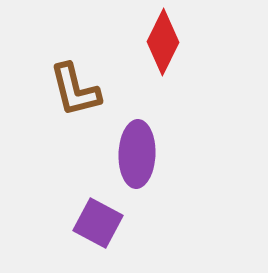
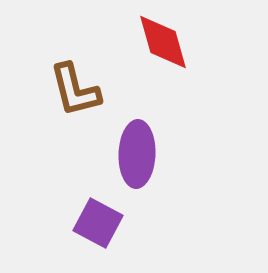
red diamond: rotated 42 degrees counterclockwise
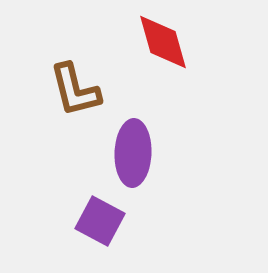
purple ellipse: moved 4 px left, 1 px up
purple square: moved 2 px right, 2 px up
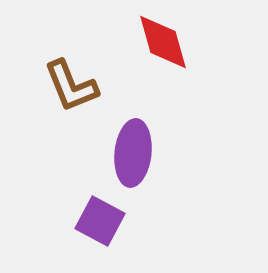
brown L-shape: moved 4 px left, 4 px up; rotated 8 degrees counterclockwise
purple ellipse: rotated 4 degrees clockwise
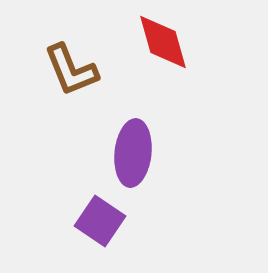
brown L-shape: moved 16 px up
purple square: rotated 6 degrees clockwise
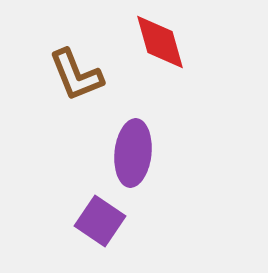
red diamond: moved 3 px left
brown L-shape: moved 5 px right, 5 px down
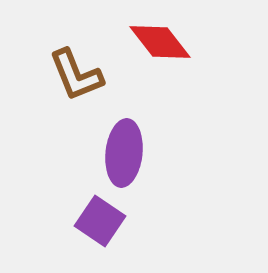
red diamond: rotated 22 degrees counterclockwise
purple ellipse: moved 9 px left
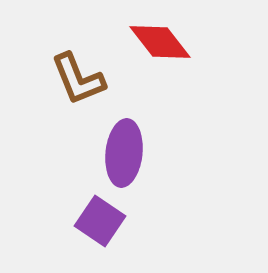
brown L-shape: moved 2 px right, 4 px down
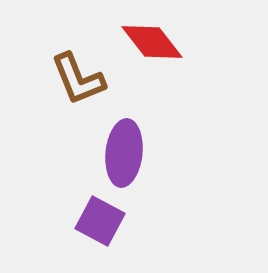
red diamond: moved 8 px left
purple square: rotated 6 degrees counterclockwise
